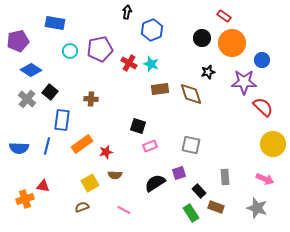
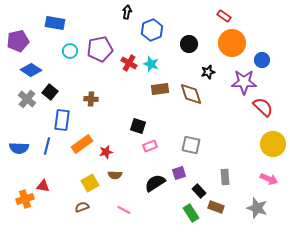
black circle at (202, 38): moved 13 px left, 6 px down
pink arrow at (265, 179): moved 4 px right
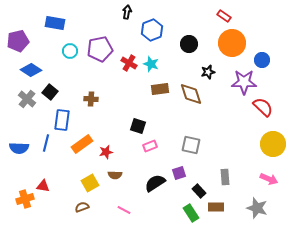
blue line at (47, 146): moved 1 px left, 3 px up
brown rectangle at (216, 207): rotated 21 degrees counterclockwise
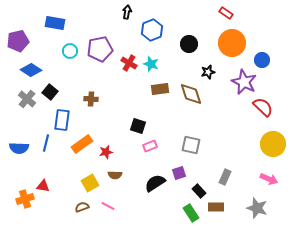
red rectangle at (224, 16): moved 2 px right, 3 px up
purple star at (244, 82): rotated 25 degrees clockwise
gray rectangle at (225, 177): rotated 28 degrees clockwise
pink line at (124, 210): moved 16 px left, 4 px up
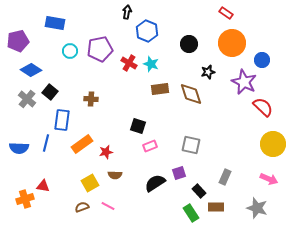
blue hexagon at (152, 30): moved 5 px left, 1 px down; rotated 15 degrees counterclockwise
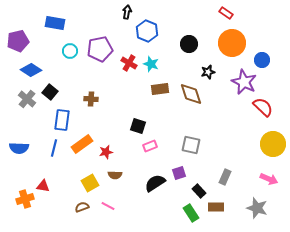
blue line at (46, 143): moved 8 px right, 5 px down
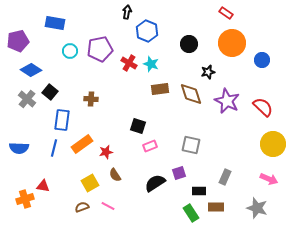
purple star at (244, 82): moved 17 px left, 19 px down
brown semicircle at (115, 175): rotated 56 degrees clockwise
black rectangle at (199, 191): rotated 48 degrees counterclockwise
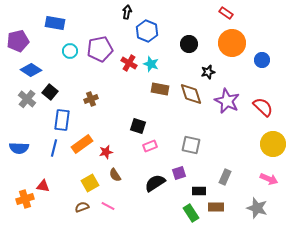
brown rectangle at (160, 89): rotated 18 degrees clockwise
brown cross at (91, 99): rotated 24 degrees counterclockwise
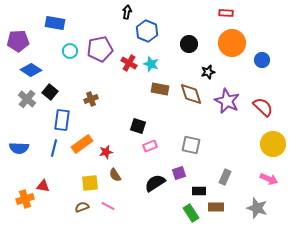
red rectangle at (226, 13): rotated 32 degrees counterclockwise
purple pentagon at (18, 41): rotated 10 degrees clockwise
yellow square at (90, 183): rotated 24 degrees clockwise
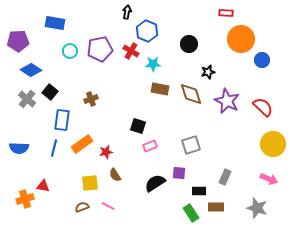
orange circle at (232, 43): moved 9 px right, 4 px up
red cross at (129, 63): moved 2 px right, 12 px up
cyan star at (151, 64): moved 2 px right; rotated 21 degrees counterclockwise
gray square at (191, 145): rotated 30 degrees counterclockwise
purple square at (179, 173): rotated 24 degrees clockwise
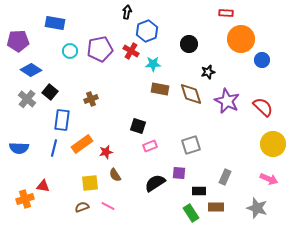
blue hexagon at (147, 31): rotated 15 degrees clockwise
